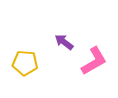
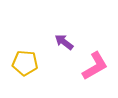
pink L-shape: moved 1 px right, 5 px down
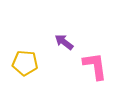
pink L-shape: rotated 68 degrees counterclockwise
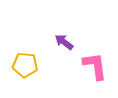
yellow pentagon: moved 2 px down
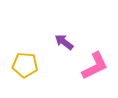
pink L-shape: rotated 72 degrees clockwise
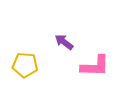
pink L-shape: rotated 28 degrees clockwise
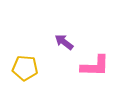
yellow pentagon: moved 3 px down
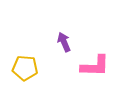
purple arrow: rotated 30 degrees clockwise
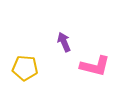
pink L-shape: rotated 12 degrees clockwise
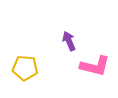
purple arrow: moved 5 px right, 1 px up
